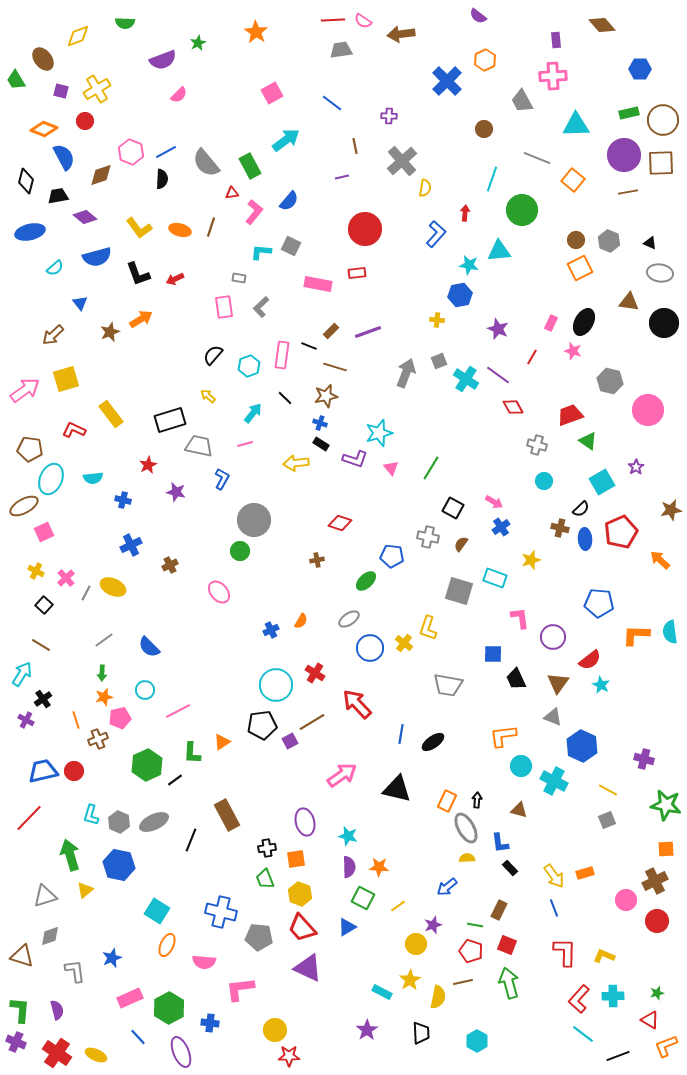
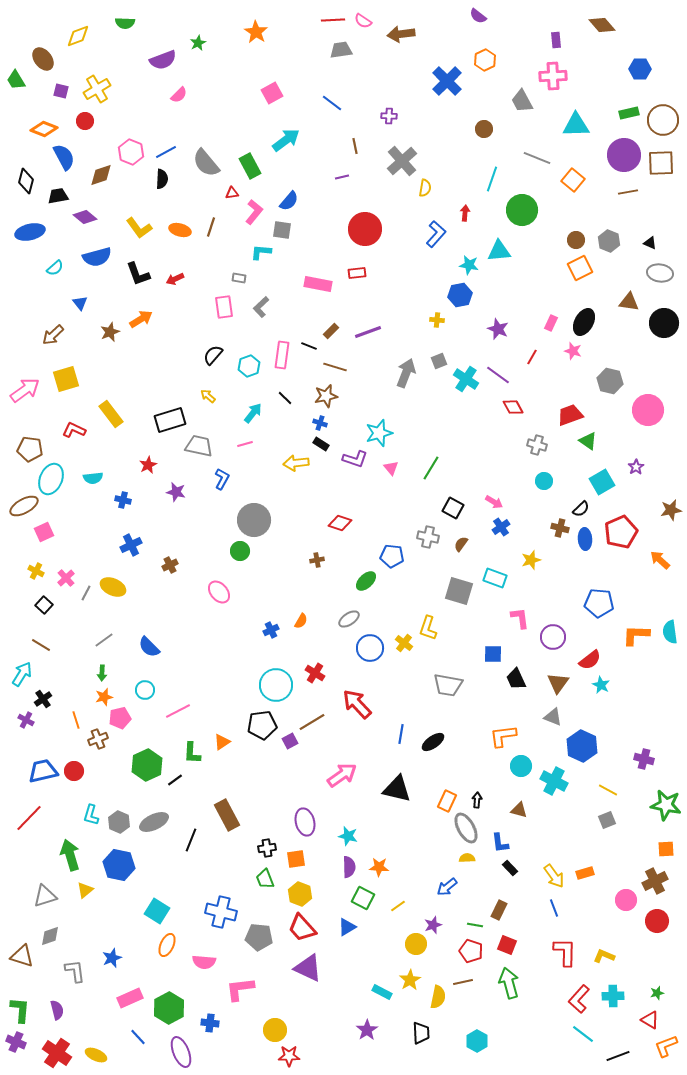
gray square at (291, 246): moved 9 px left, 16 px up; rotated 18 degrees counterclockwise
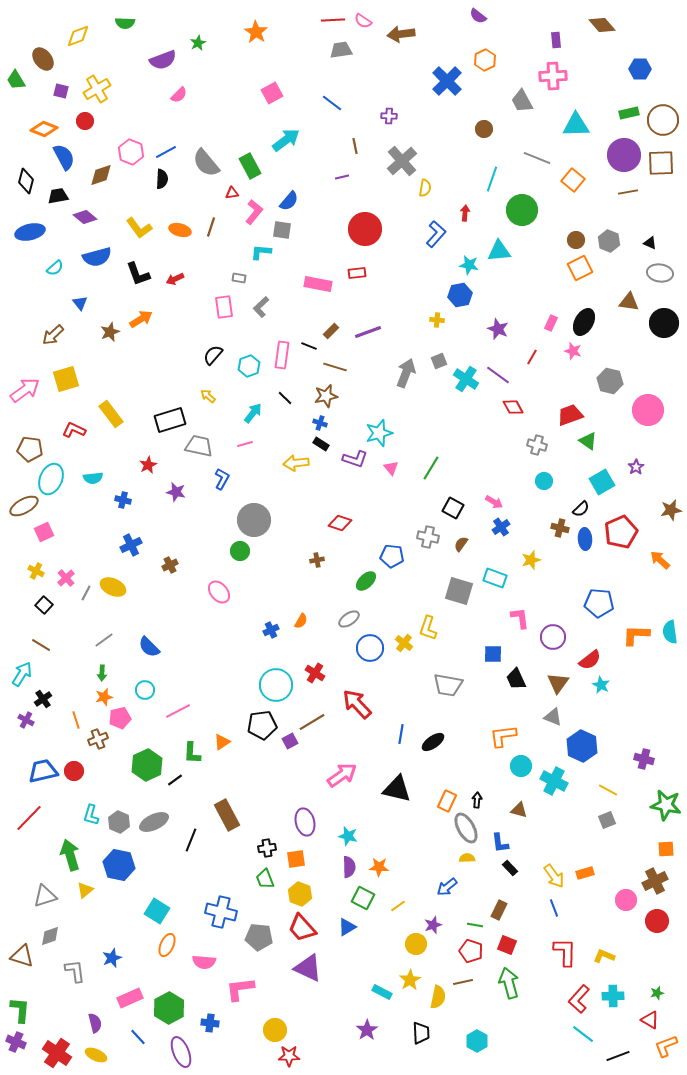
purple semicircle at (57, 1010): moved 38 px right, 13 px down
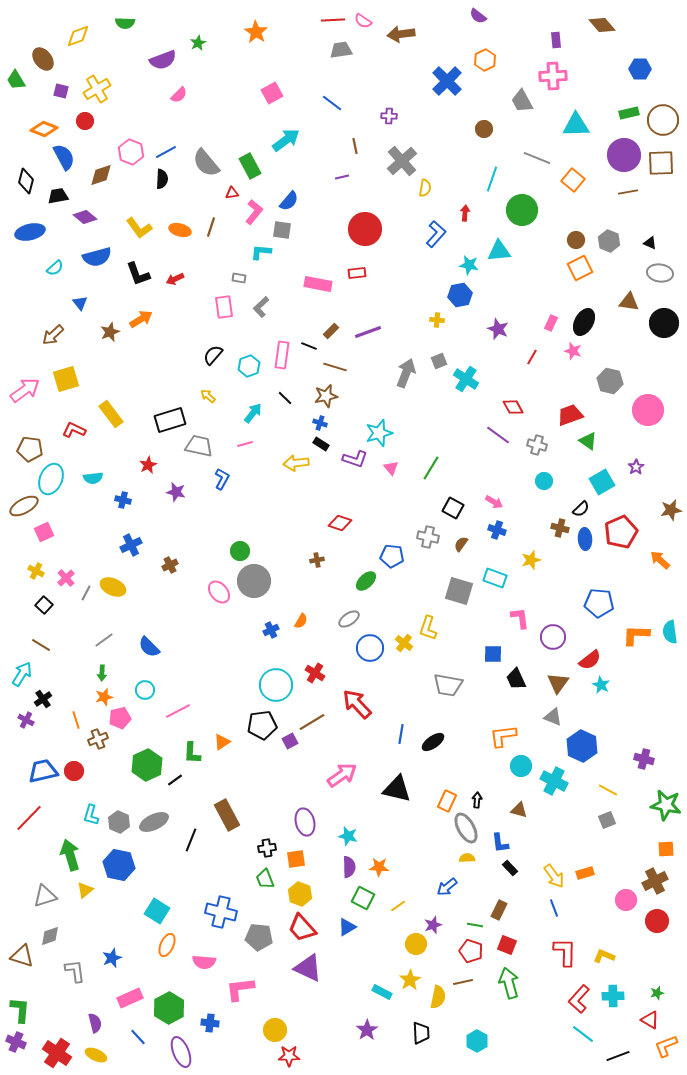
purple line at (498, 375): moved 60 px down
gray circle at (254, 520): moved 61 px down
blue cross at (501, 527): moved 4 px left, 3 px down; rotated 36 degrees counterclockwise
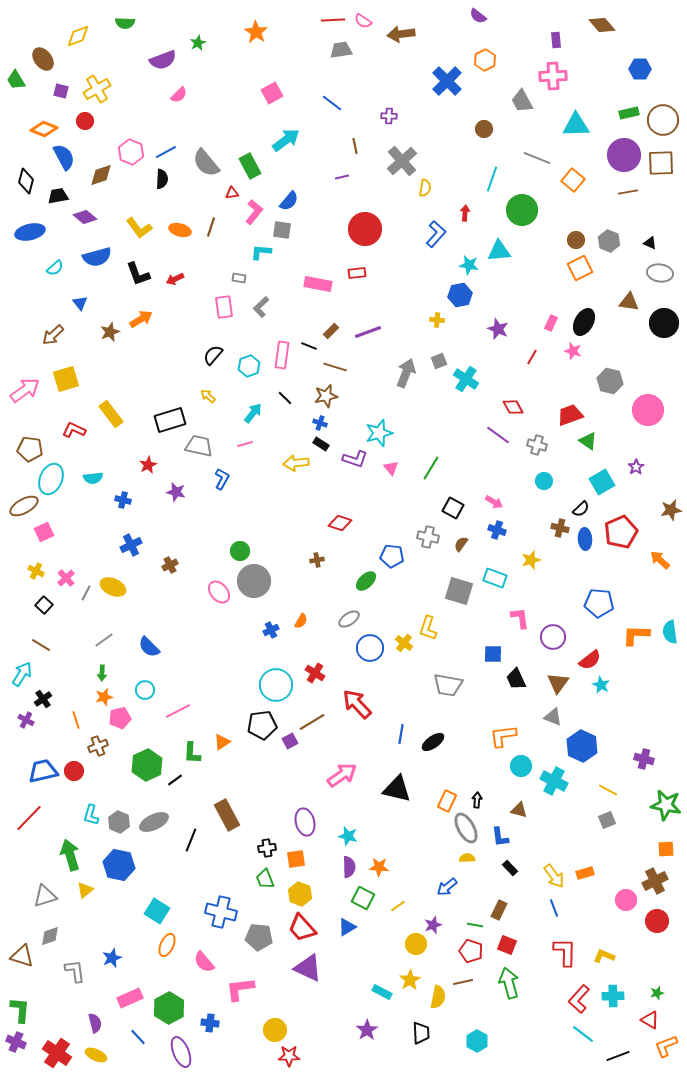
brown cross at (98, 739): moved 7 px down
blue L-shape at (500, 843): moved 6 px up
pink semicircle at (204, 962): rotated 45 degrees clockwise
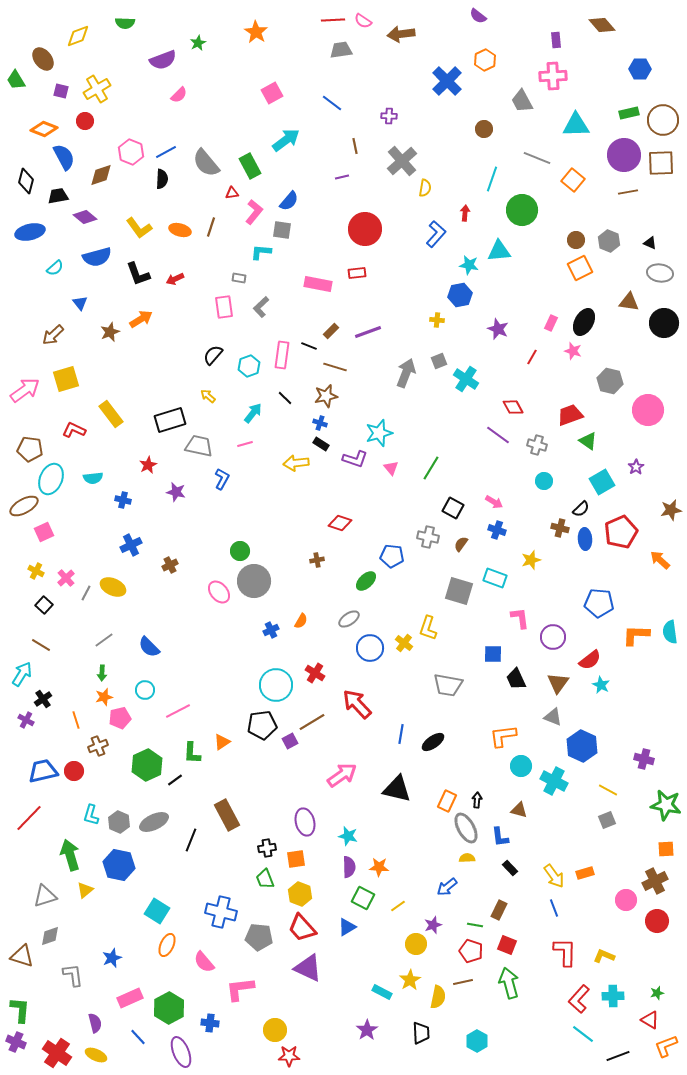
gray L-shape at (75, 971): moved 2 px left, 4 px down
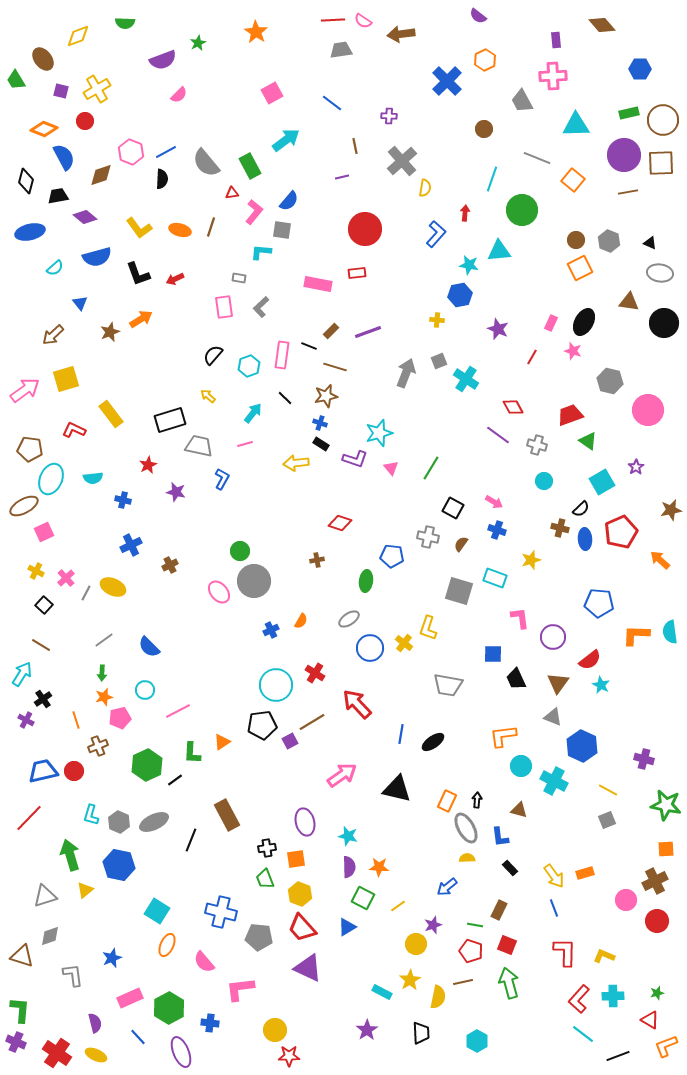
green ellipse at (366, 581): rotated 40 degrees counterclockwise
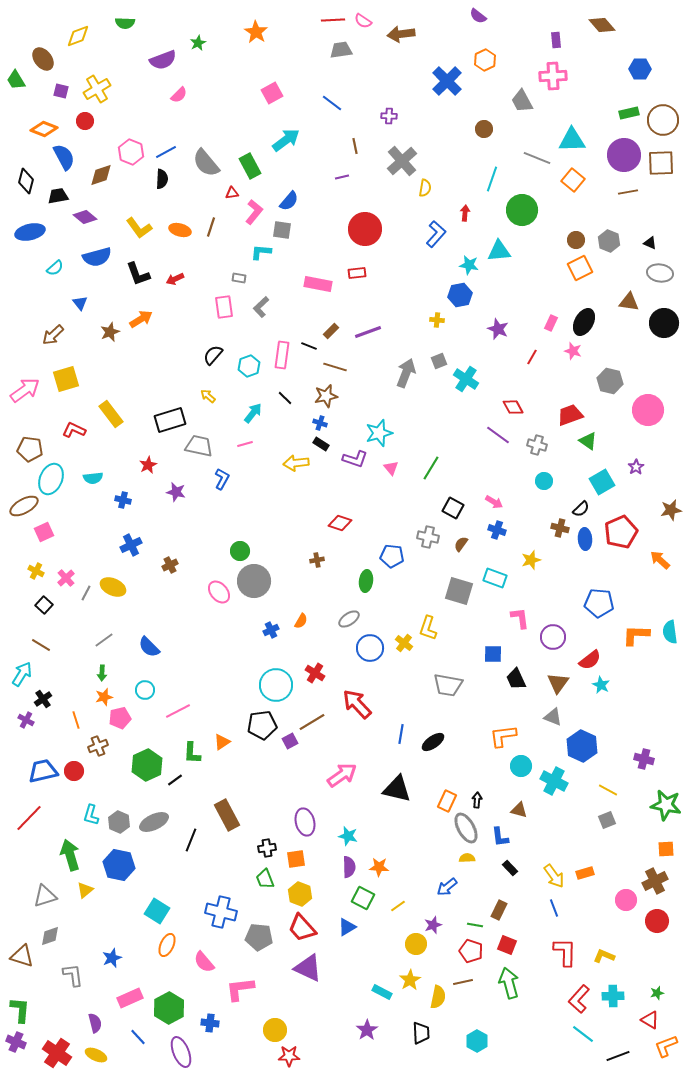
cyan triangle at (576, 125): moved 4 px left, 15 px down
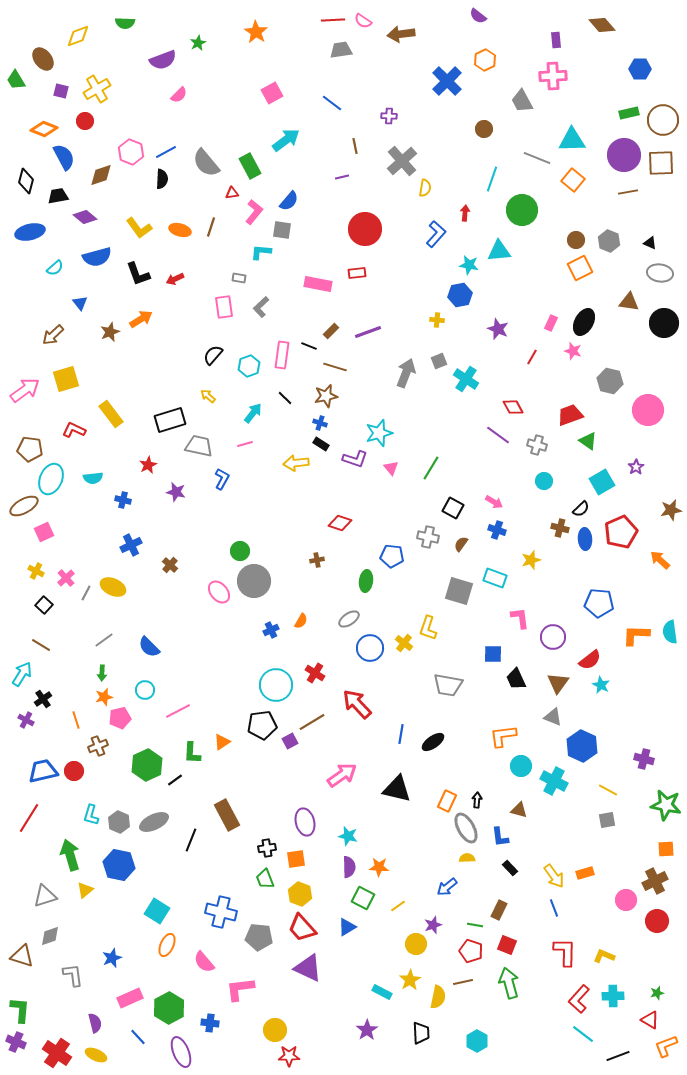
brown cross at (170, 565): rotated 21 degrees counterclockwise
red line at (29, 818): rotated 12 degrees counterclockwise
gray square at (607, 820): rotated 12 degrees clockwise
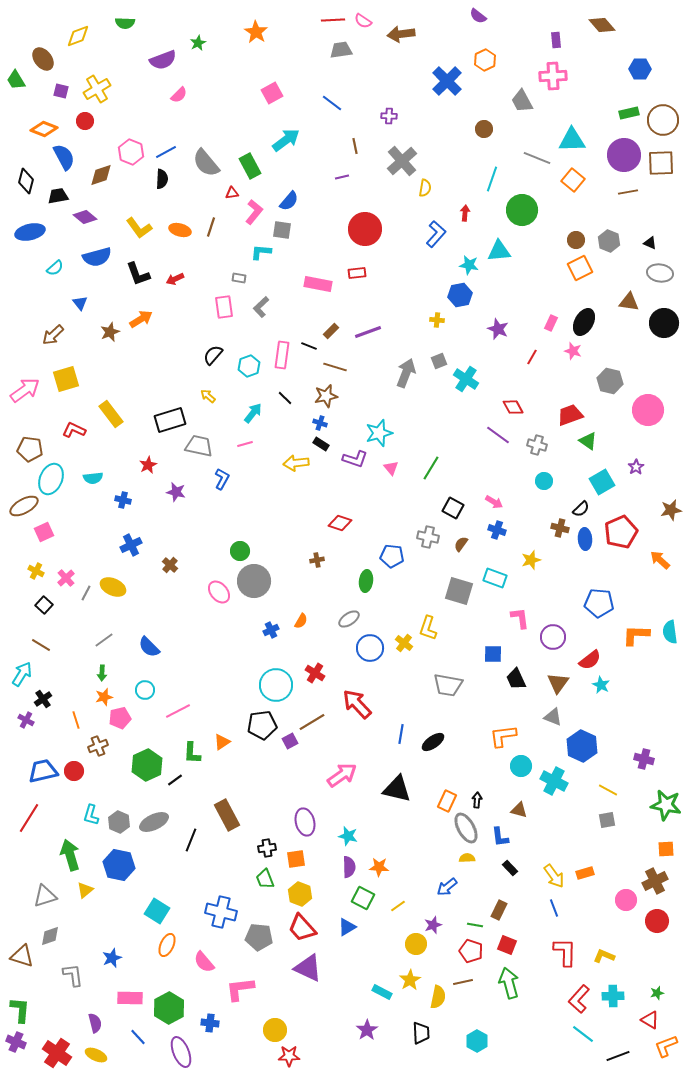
pink rectangle at (130, 998): rotated 25 degrees clockwise
